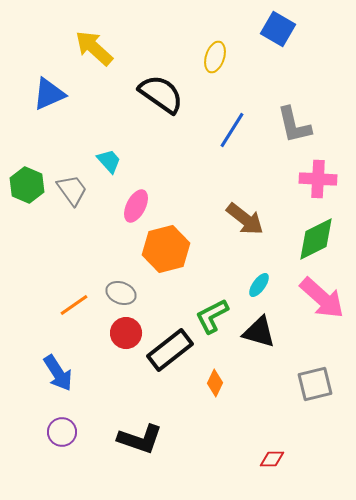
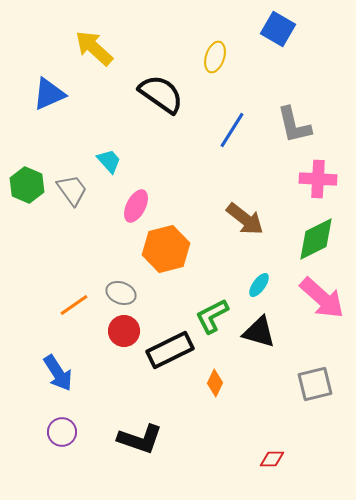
red circle: moved 2 px left, 2 px up
black rectangle: rotated 12 degrees clockwise
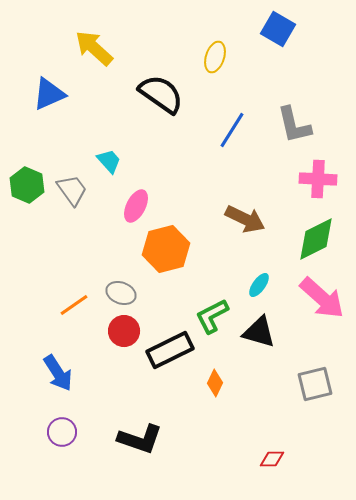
brown arrow: rotated 12 degrees counterclockwise
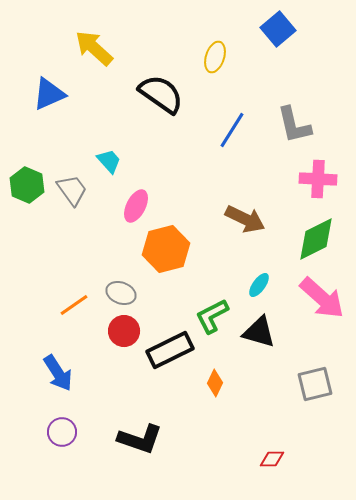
blue square: rotated 20 degrees clockwise
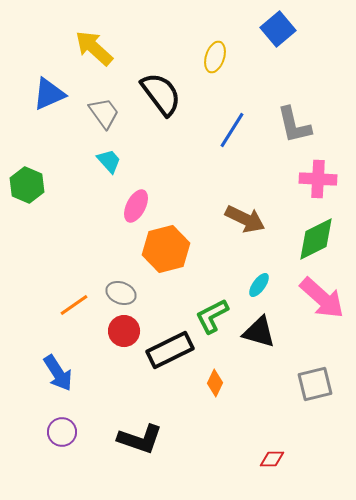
black semicircle: rotated 18 degrees clockwise
gray trapezoid: moved 32 px right, 77 px up
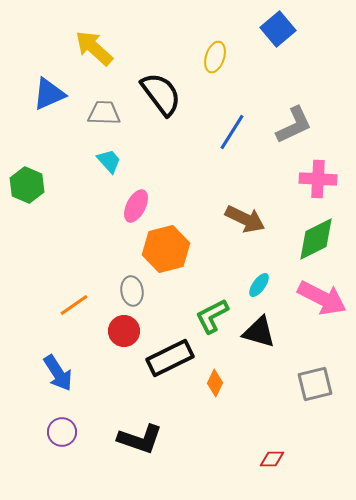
gray trapezoid: rotated 52 degrees counterclockwise
gray L-shape: rotated 102 degrees counterclockwise
blue line: moved 2 px down
gray ellipse: moved 11 px right, 2 px up; rotated 60 degrees clockwise
pink arrow: rotated 15 degrees counterclockwise
black rectangle: moved 8 px down
